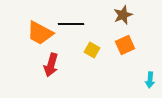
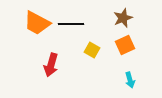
brown star: moved 3 px down
orange trapezoid: moved 3 px left, 10 px up
cyan arrow: moved 20 px left; rotated 21 degrees counterclockwise
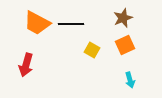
red arrow: moved 25 px left
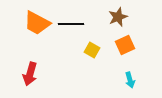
brown star: moved 5 px left, 1 px up
red arrow: moved 4 px right, 9 px down
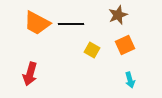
brown star: moved 2 px up
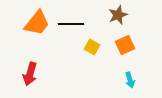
orange trapezoid: rotated 80 degrees counterclockwise
yellow square: moved 3 px up
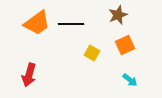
orange trapezoid: rotated 16 degrees clockwise
yellow square: moved 6 px down
red arrow: moved 1 px left, 1 px down
cyan arrow: rotated 35 degrees counterclockwise
